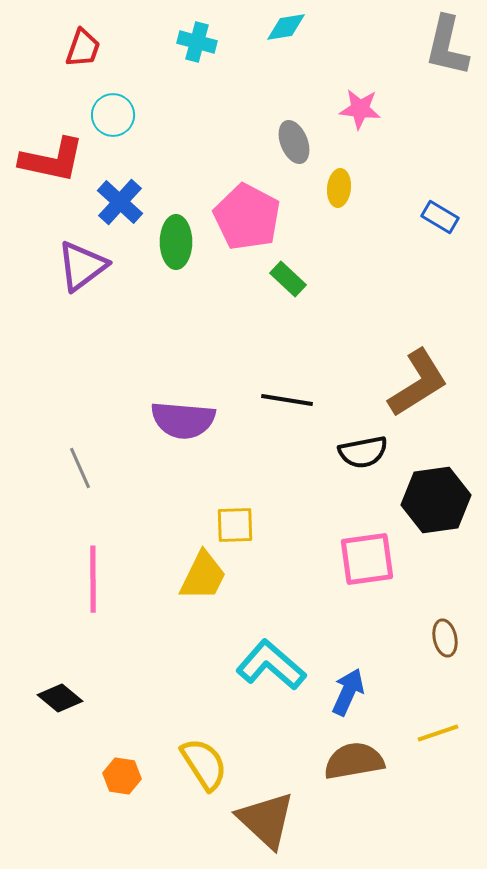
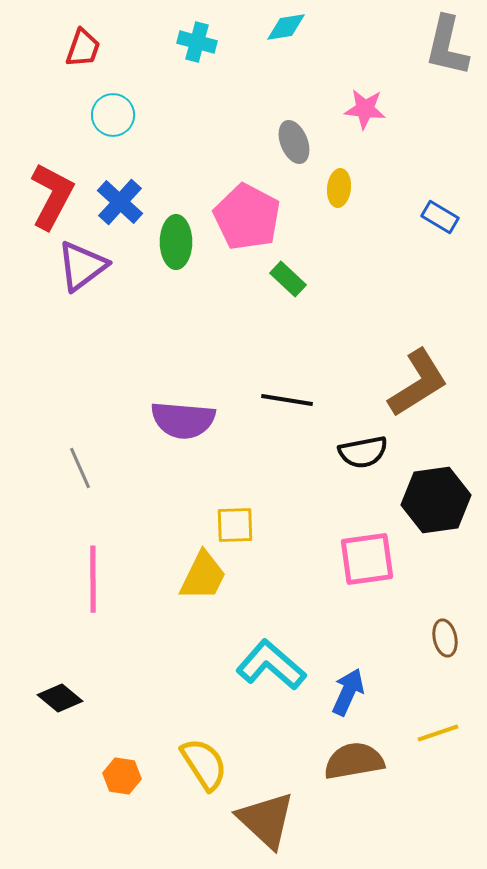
pink star: moved 5 px right
red L-shape: moved 36 px down; rotated 74 degrees counterclockwise
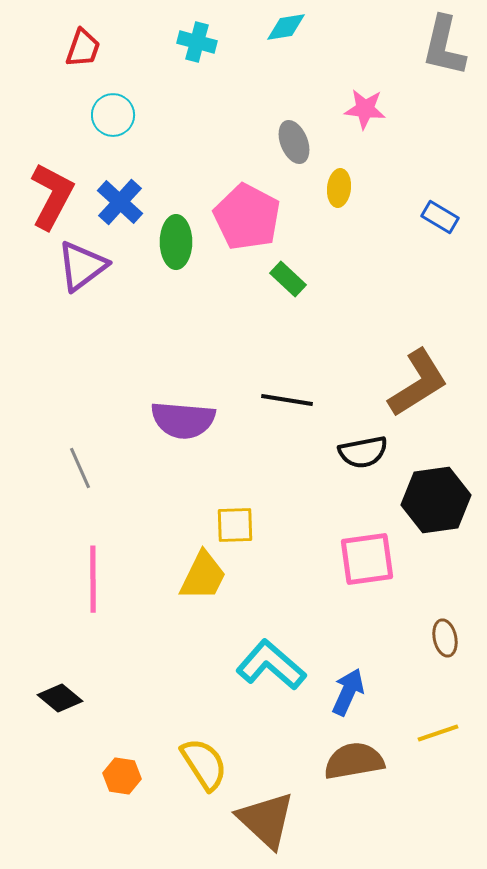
gray L-shape: moved 3 px left
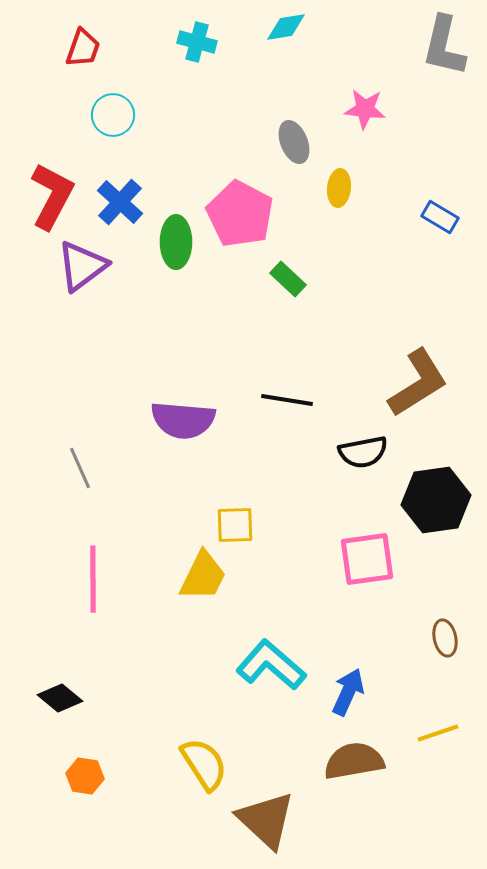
pink pentagon: moved 7 px left, 3 px up
orange hexagon: moved 37 px left
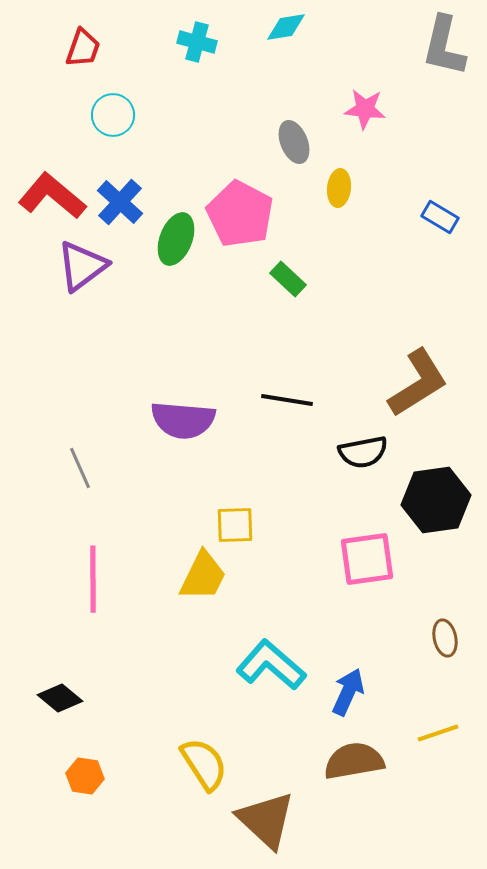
red L-shape: rotated 78 degrees counterclockwise
green ellipse: moved 3 px up; rotated 21 degrees clockwise
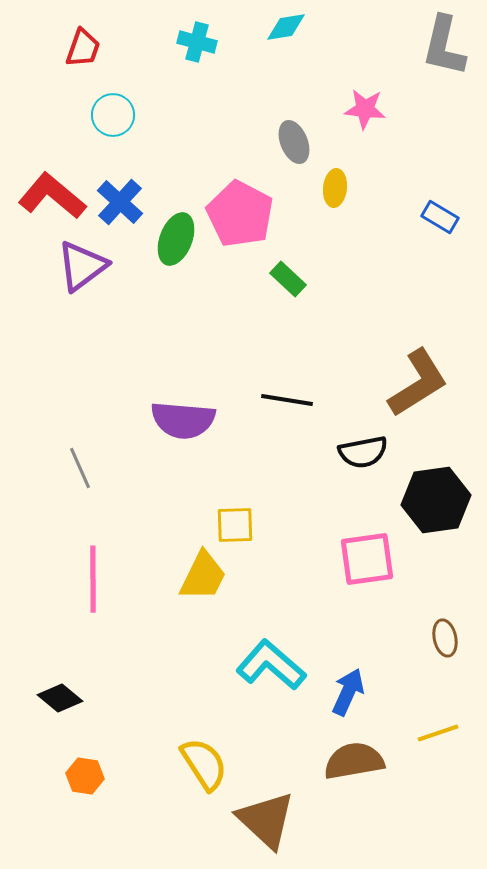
yellow ellipse: moved 4 px left
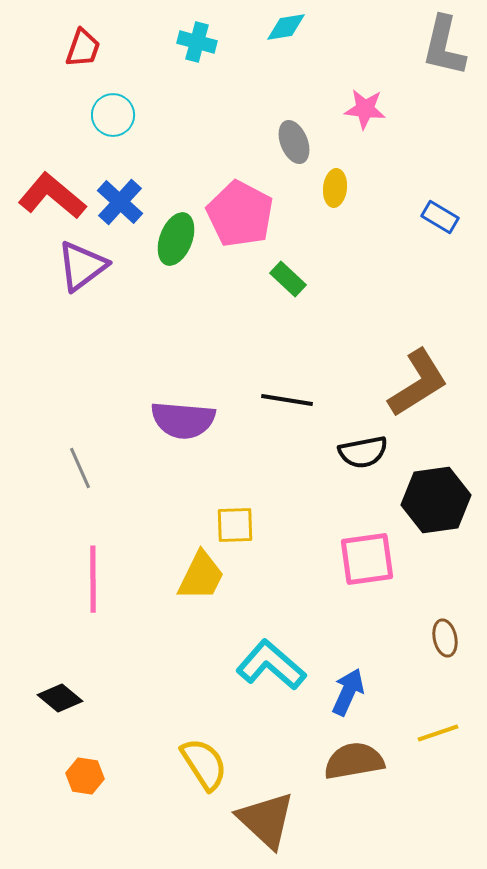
yellow trapezoid: moved 2 px left
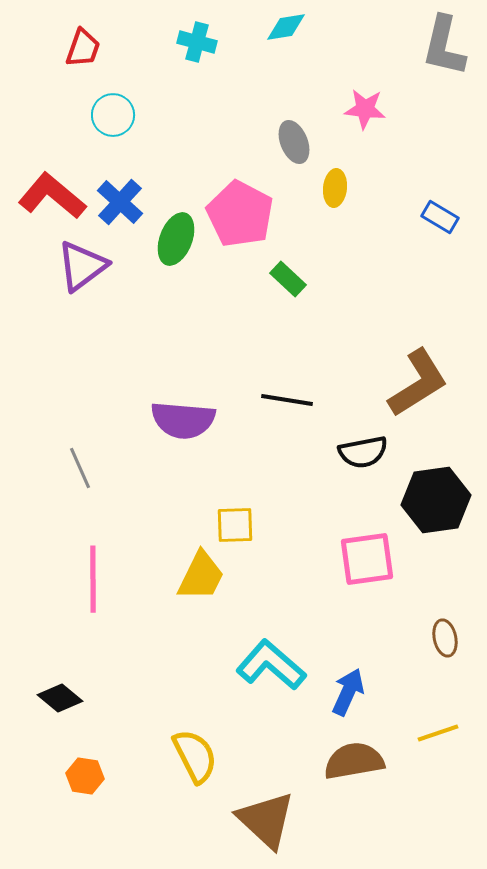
yellow semicircle: moved 9 px left, 8 px up; rotated 6 degrees clockwise
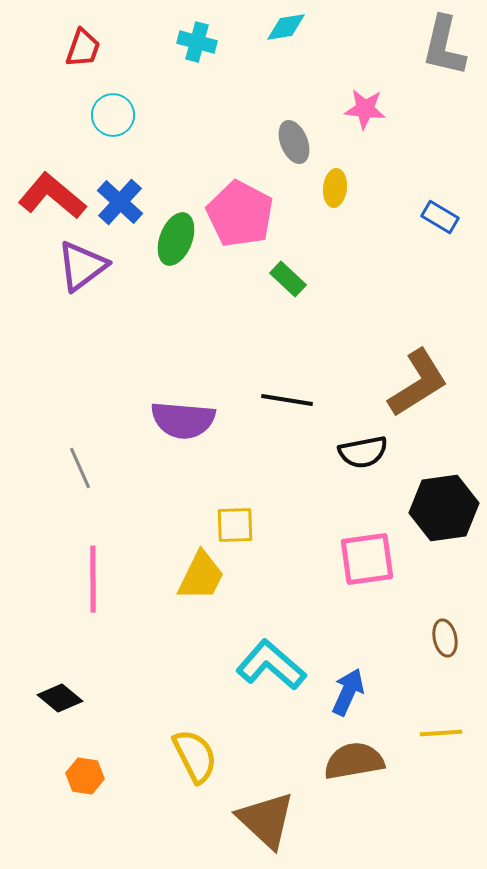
black hexagon: moved 8 px right, 8 px down
yellow line: moved 3 px right; rotated 15 degrees clockwise
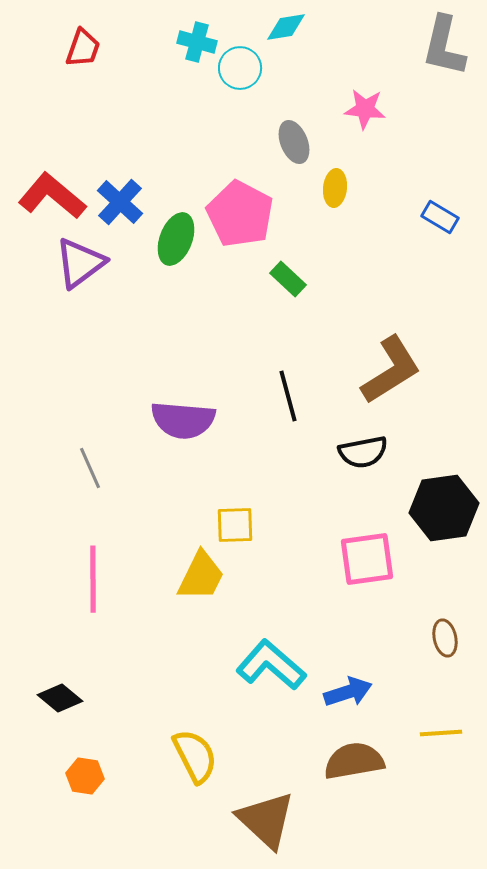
cyan circle: moved 127 px right, 47 px up
purple triangle: moved 2 px left, 3 px up
brown L-shape: moved 27 px left, 13 px up
black line: moved 1 px right, 4 px up; rotated 66 degrees clockwise
gray line: moved 10 px right
blue arrow: rotated 48 degrees clockwise
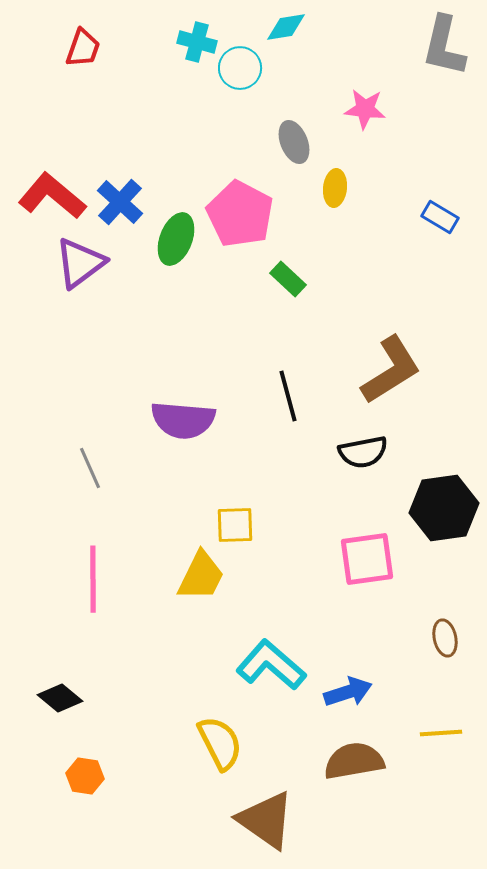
yellow semicircle: moved 25 px right, 13 px up
brown triangle: rotated 8 degrees counterclockwise
